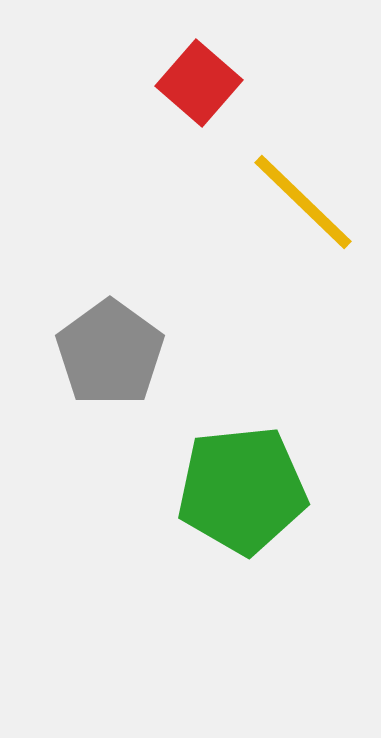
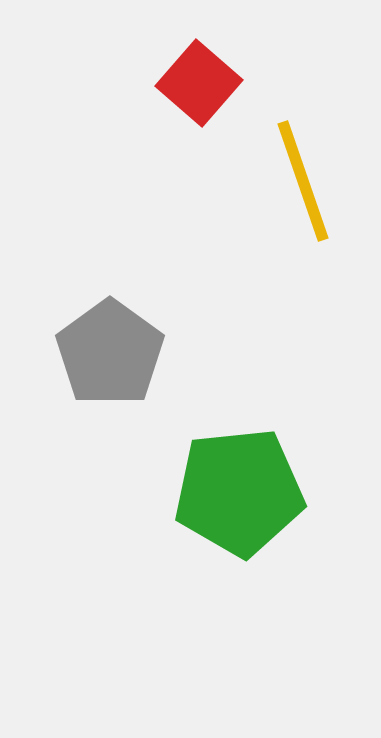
yellow line: moved 21 px up; rotated 27 degrees clockwise
green pentagon: moved 3 px left, 2 px down
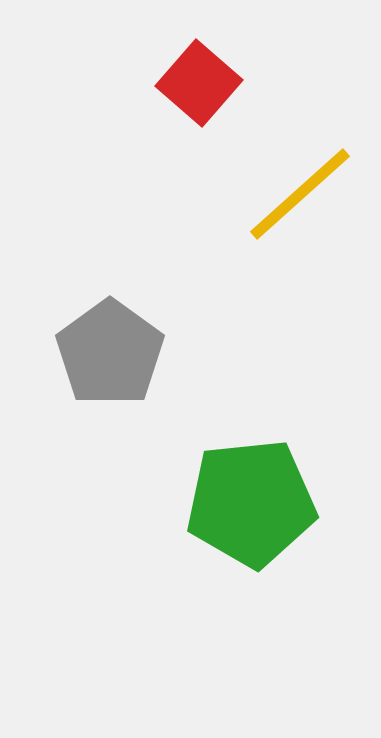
yellow line: moved 3 px left, 13 px down; rotated 67 degrees clockwise
green pentagon: moved 12 px right, 11 px down
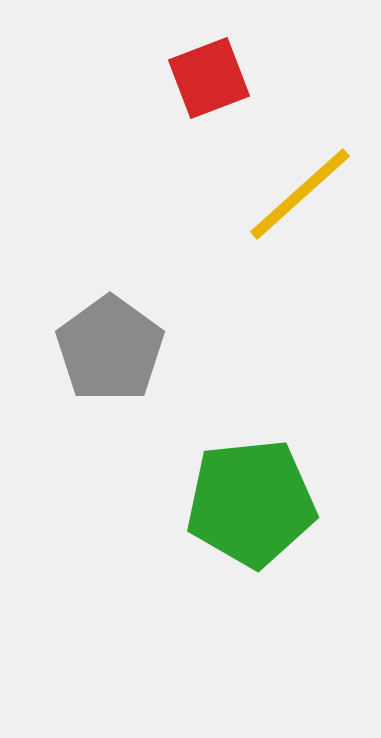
red square: moved 10 px right, 5 px up; rotated 28 degrees clockwise
gray pentagon: moved 4 px up
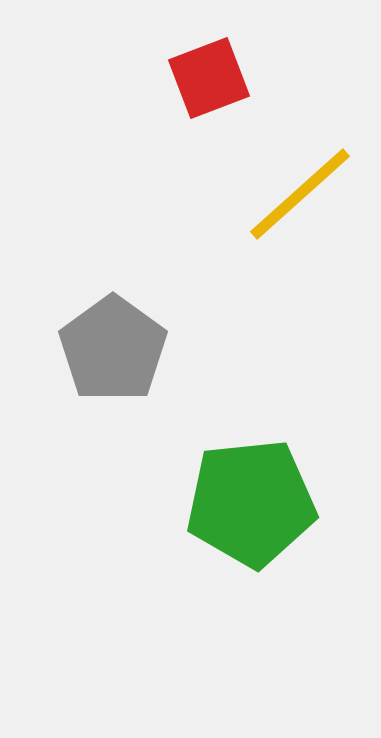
gray pentagon: moved 3 px right
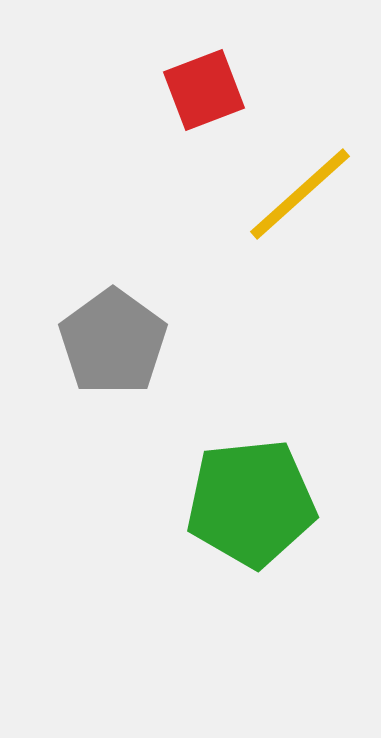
red square: moved 5 px left, 12 px down
gray pentagon: moved 7 px up
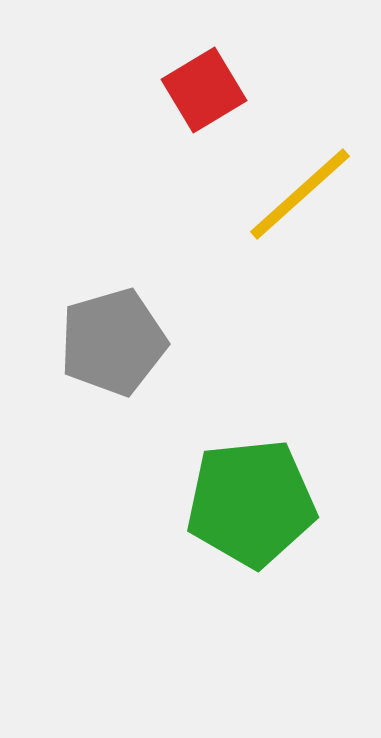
red square: rotated 10 degrees counterclockwise
gray pentagon: rotated 20 degrees clockwise
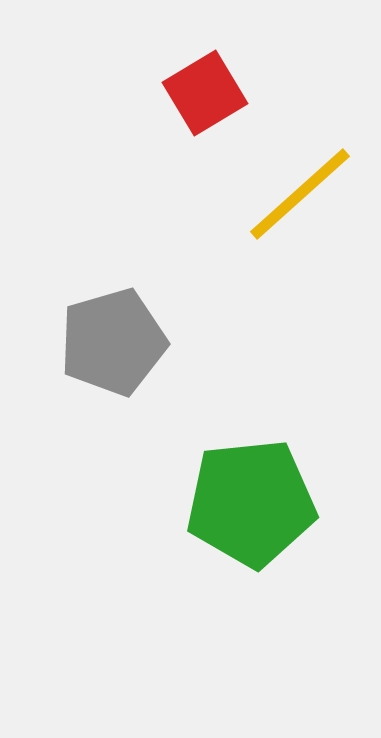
red square: moved 1 px right, 3 px down
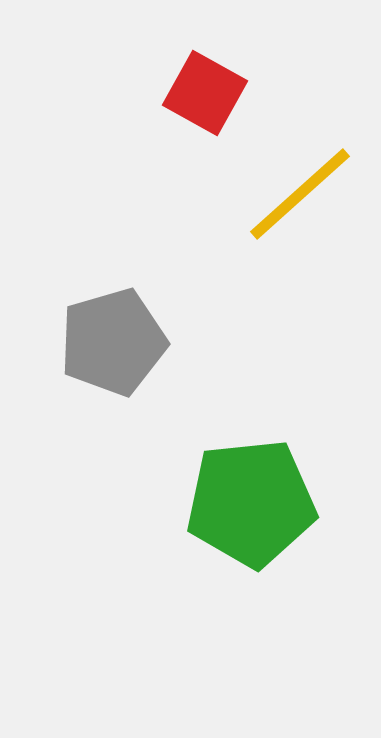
red square: rotated 30 degrees counterclockwise
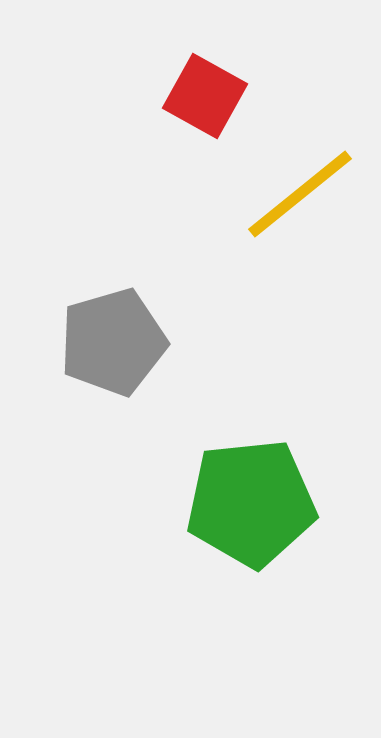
red square: moved 3 px down
yellow line: rotated 3 degrees clockwise
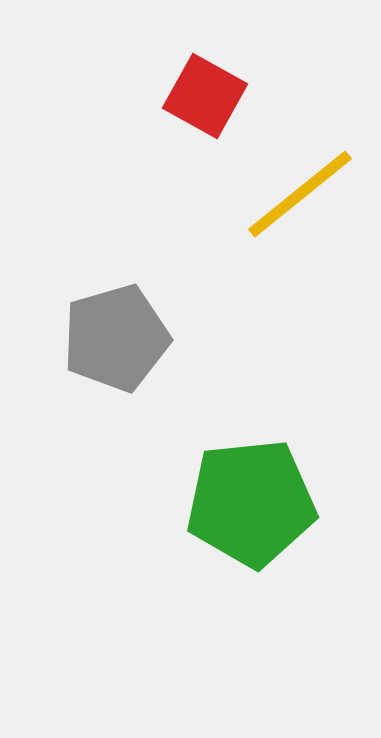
gray pentagon: moved 3 px right, 4 px up
